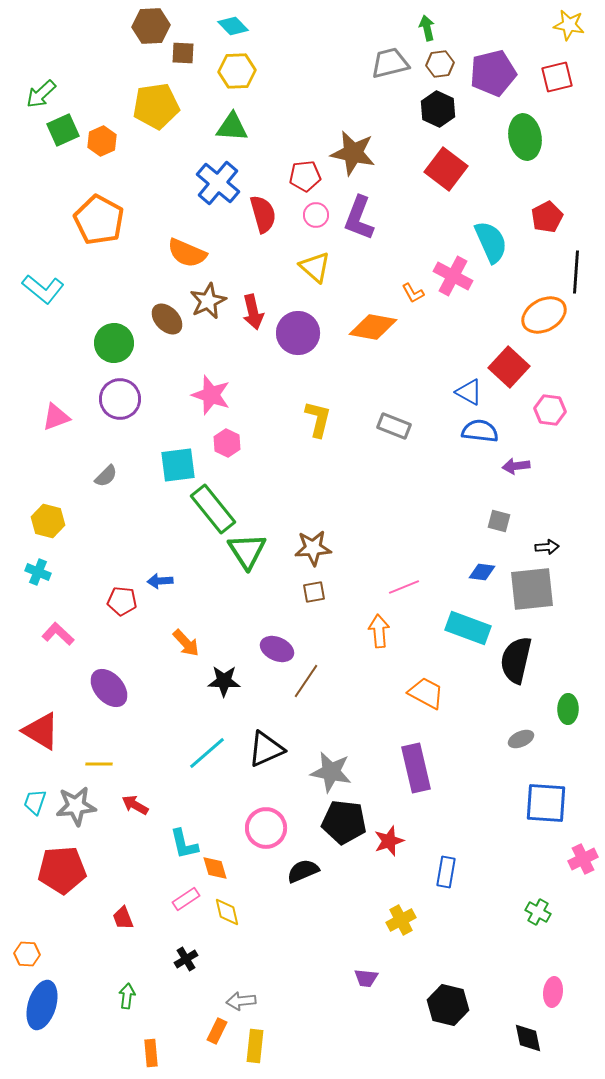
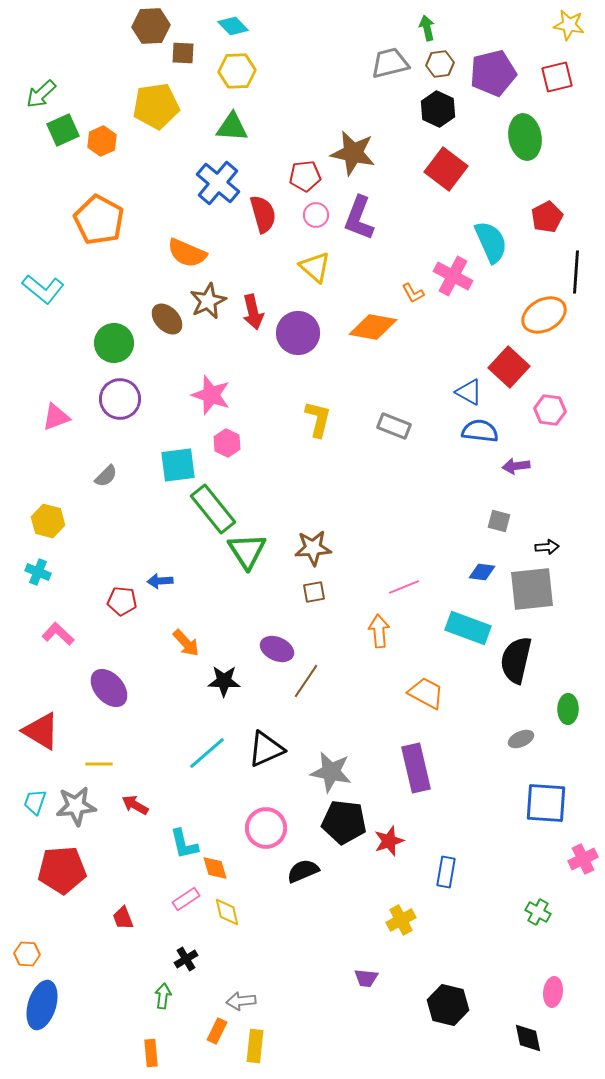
green arrow at (127, 996): moved 36 px right
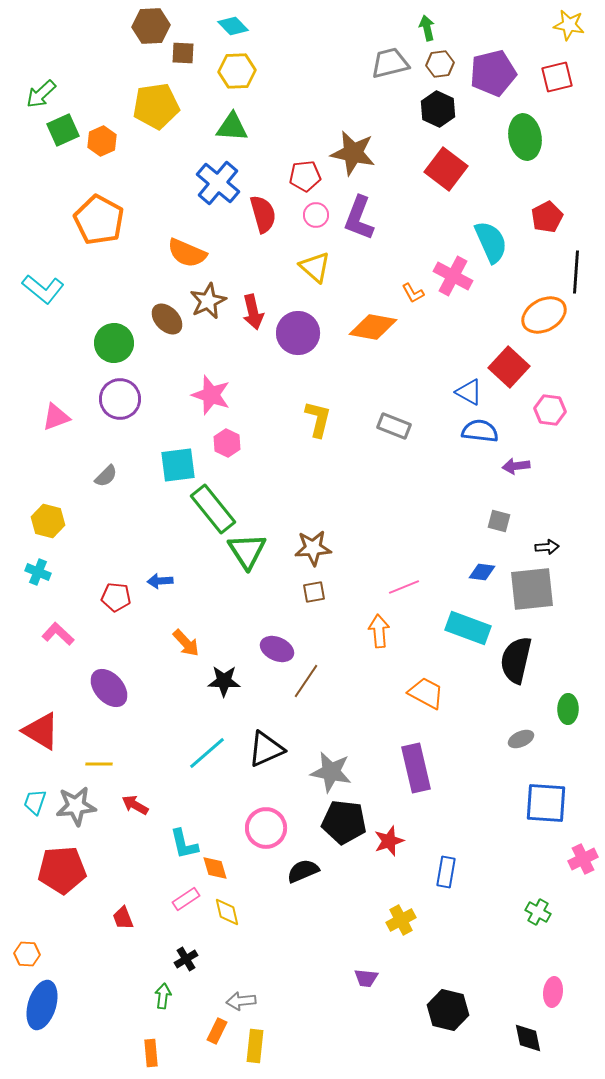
red pentagon at (122, 601): moved 6 px left, 4 px up
black hexagon at (448, 1005): moved 5 px down
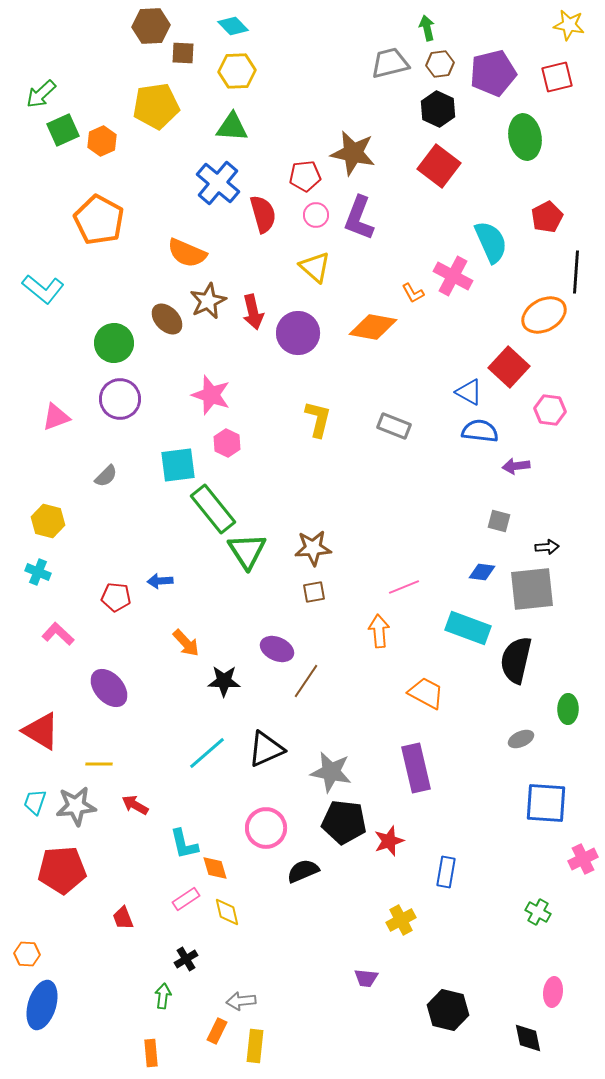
red square at (446, 169): moved 7 px left, 3 px up
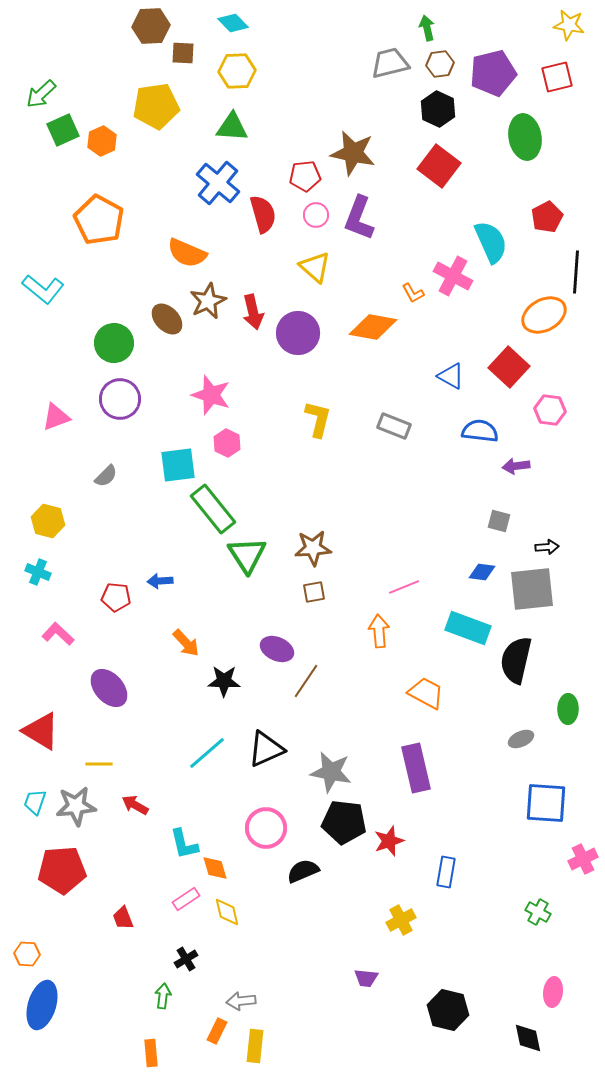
cyan diamond at (233, 26): moved 3 px up
blue triangle at (469, 392): moved 18 px left, 16 px up
green triangle at (247, 551): moved 4 px down
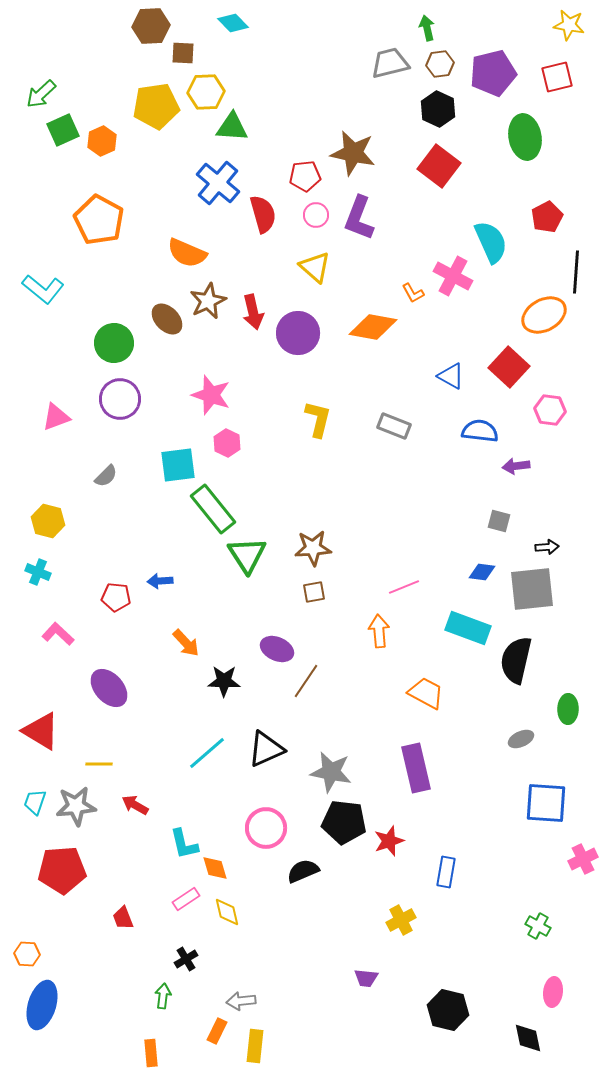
yellow hexagon at (237, 71): moved 31 px left, 21 px down
green cross at (538, 912): moved 14 px down
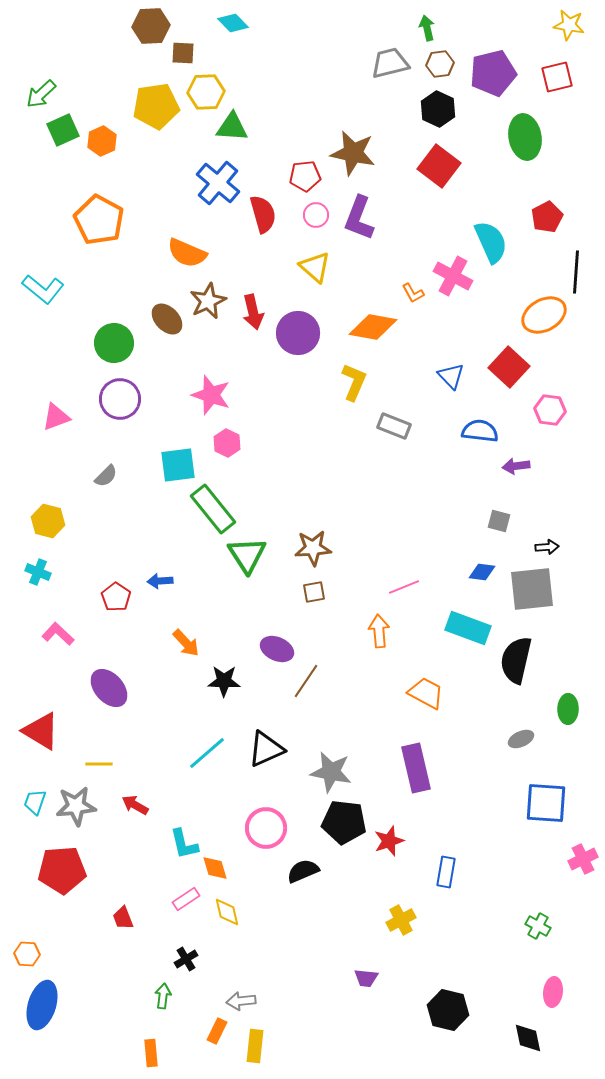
blue triangle at (451, 376): rotated 16 degrees clockwise
yellow L-shape at (318, 419): moved 36 px right, 37 px up; rotated 9 degrees clockwise
red pentagon at (116, 597): rotated 28 degrees clockwise
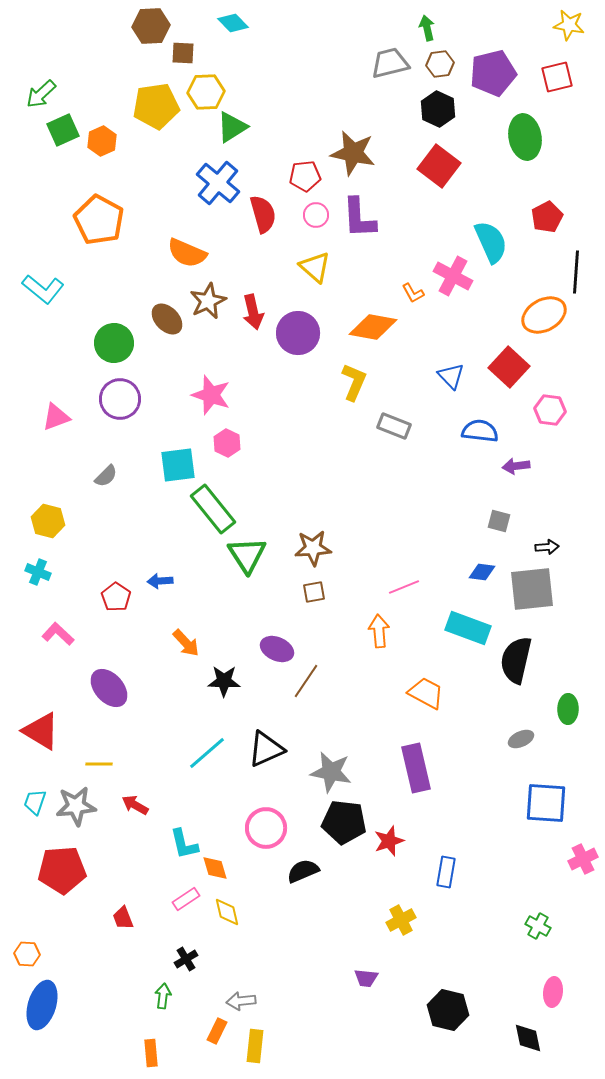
green triangle at (232, 127): rotated 36 degrees counterclockwise
purple L-shape at (359, 218): rotated 24 degrees counterclockwise
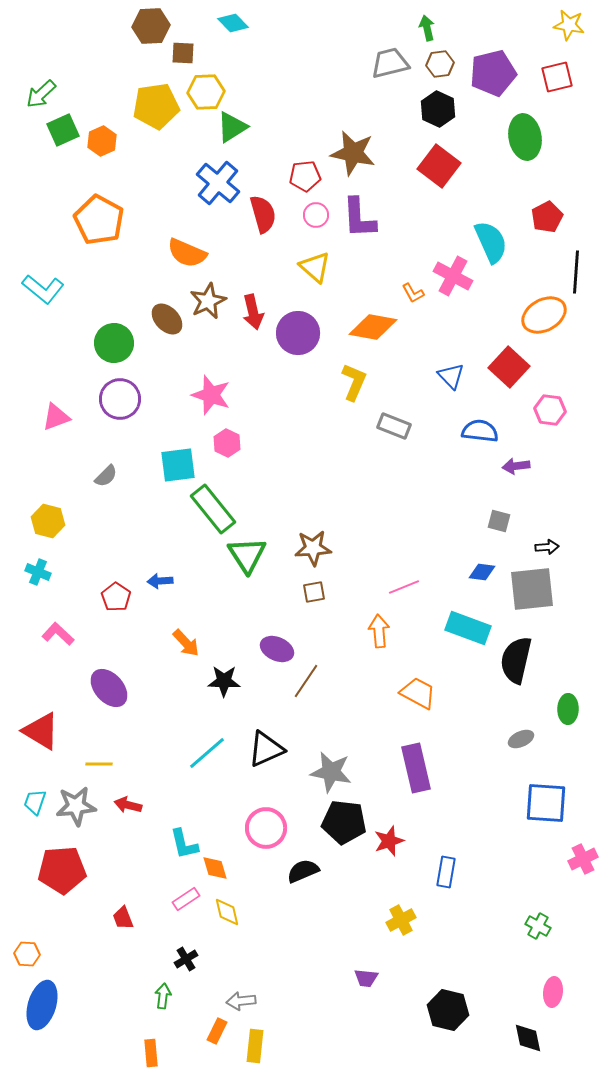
orange trapezoid at (426, 693): moved 8 px left
red arrow at (135, 805): moved 7 px left; rotated 16 degrees counterclockwise
